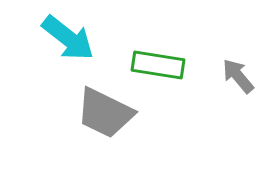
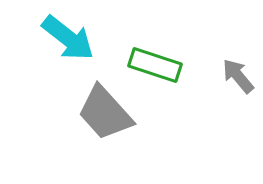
green rectangle: moved 3 px left; rotated 9 degrees clockwise
gray trapezoid: rotated 22 degrees clockwise
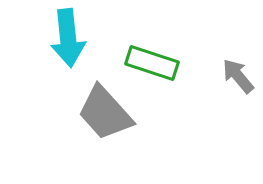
cyan arrow: rotated 46 degrees clockwise
green rectangle: moved 3 px left, 2 px up
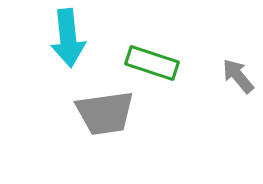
gray trapezoid: rotated 56 degrees counterclockwise
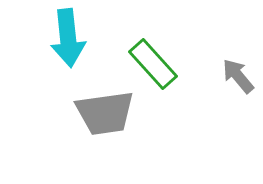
green rectangle: moved 1 px right, 1 px down; rotated 30 degrees clockwise
